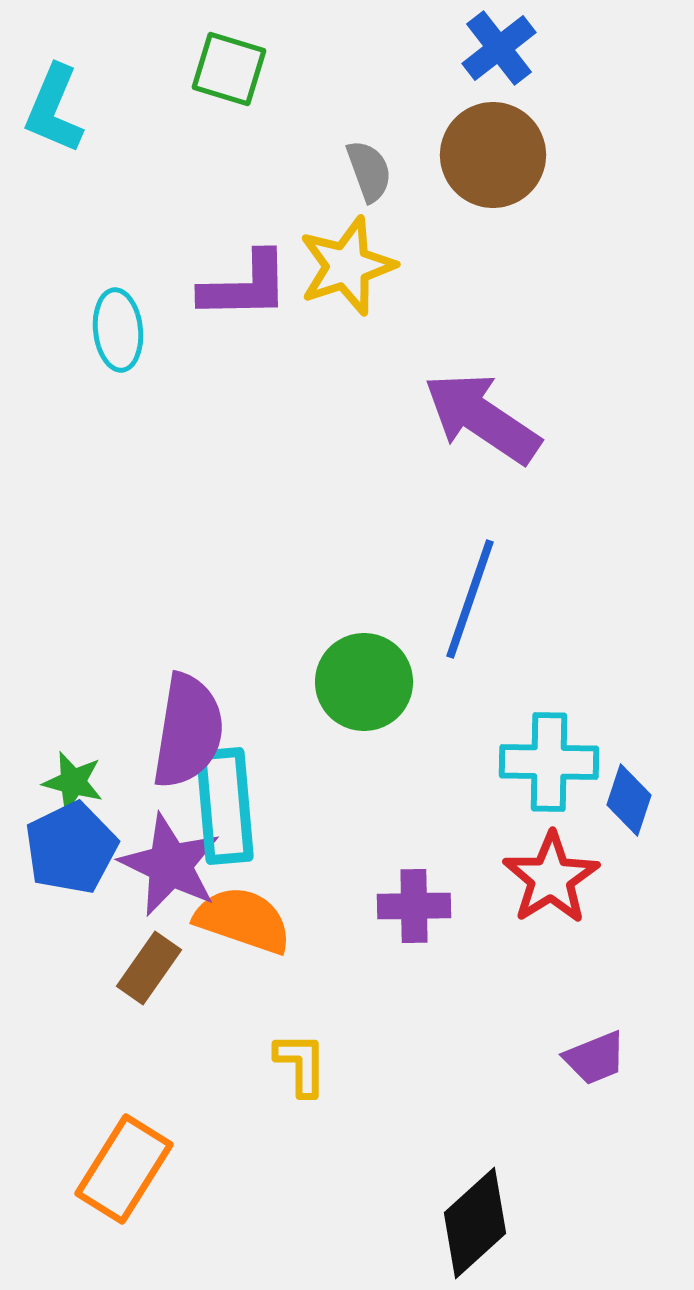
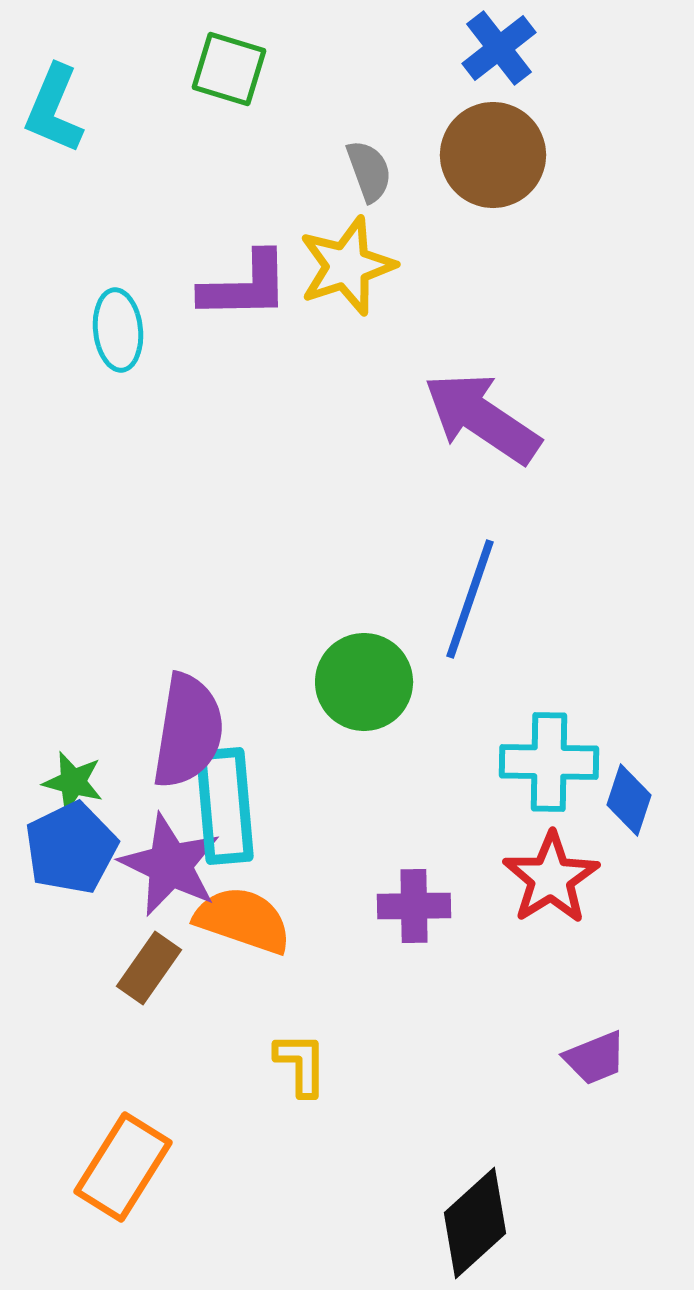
orange rectangle: moved 1 px left, 2 px up
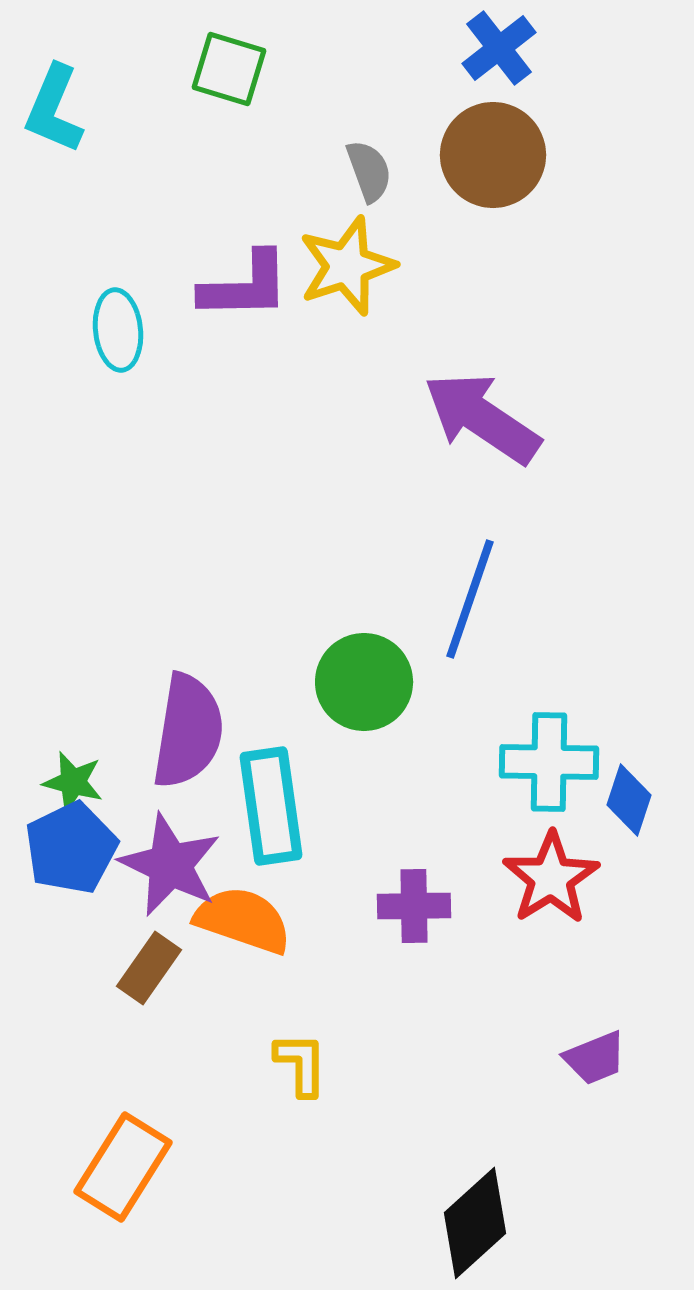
cyan rectangle: moved 46 px right; rotated 3 degrees counterclockwise
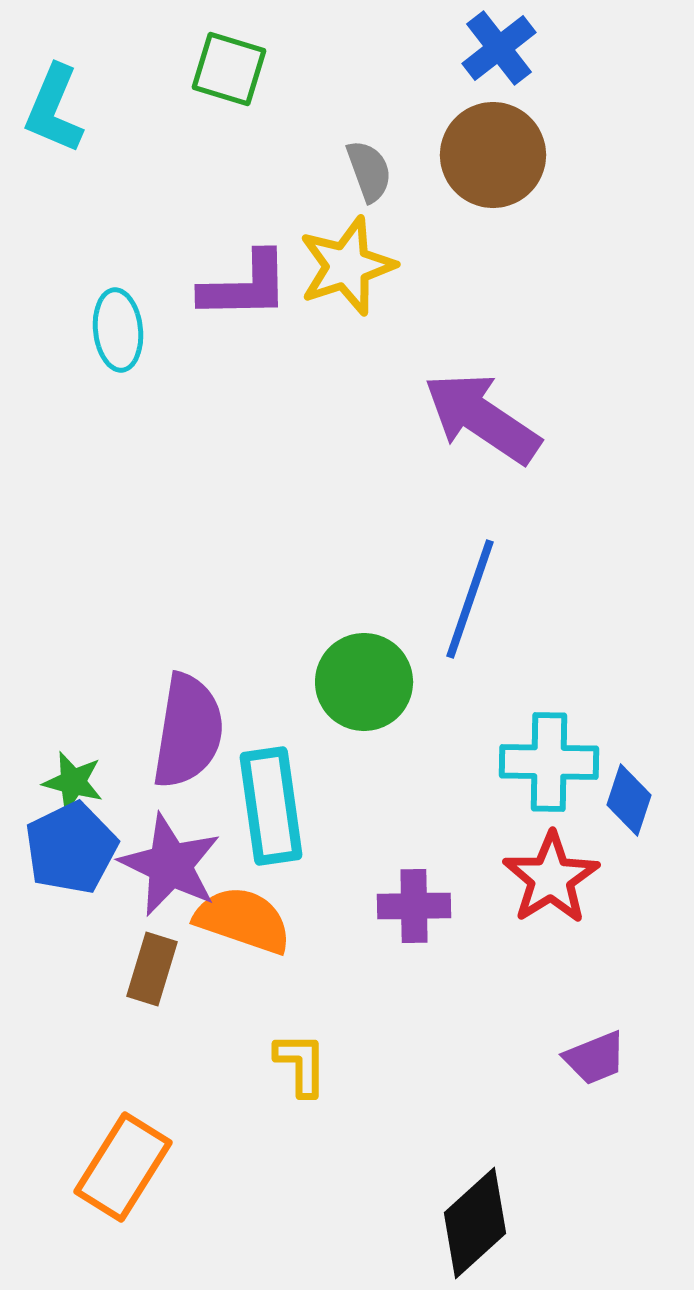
brown rectangle: moved 3 px right, 1 px down; rotated 18 degrees counterclockwise
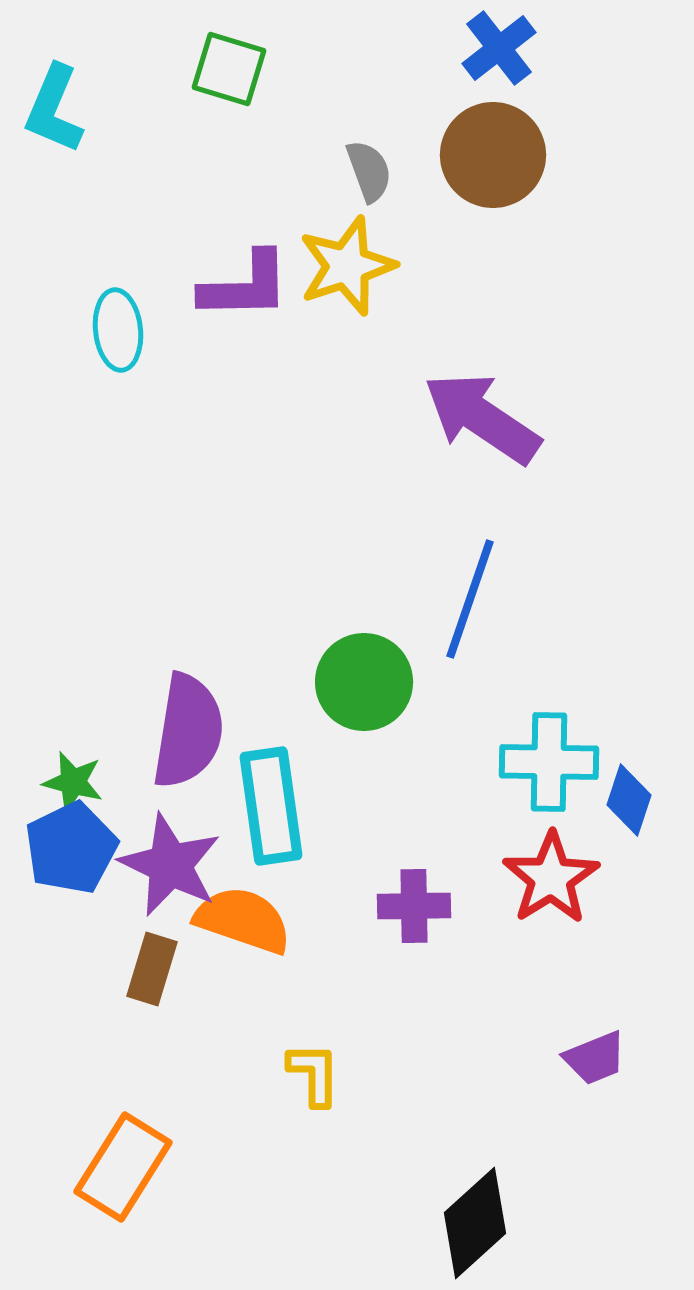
yellow L-shape: moved 13 px right, 10 px down
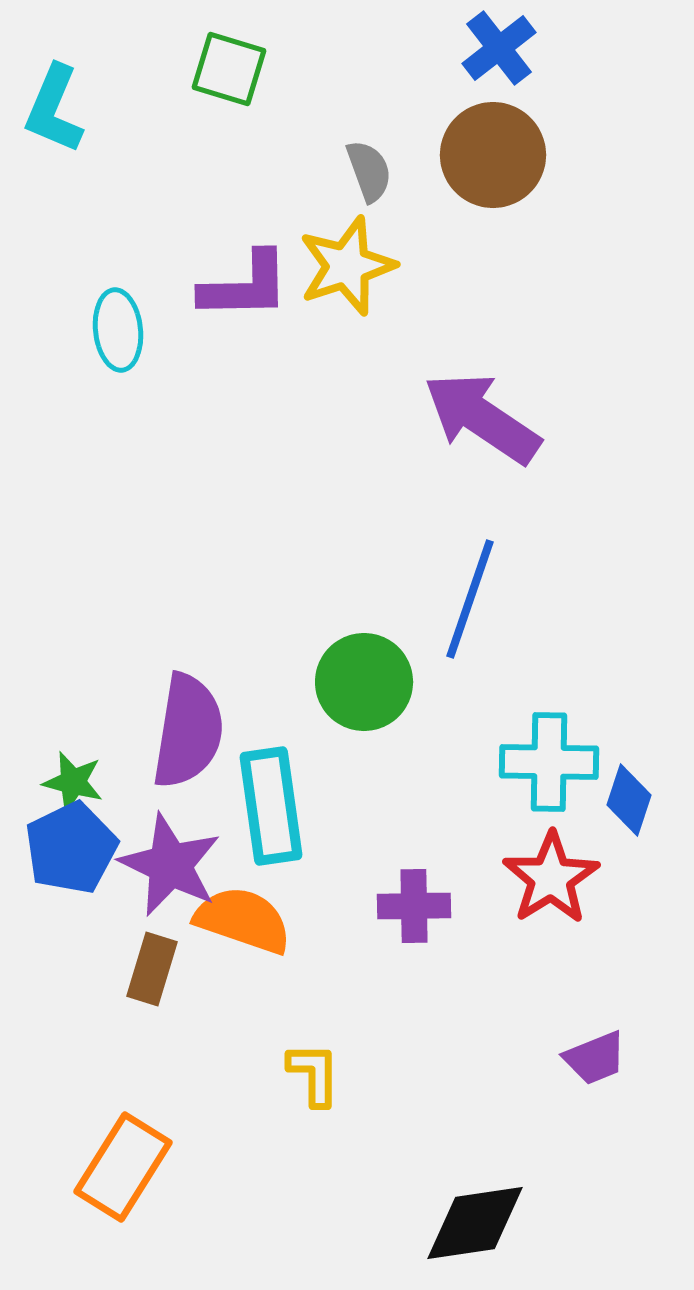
black diamond: rotated 34 degrees clockwise
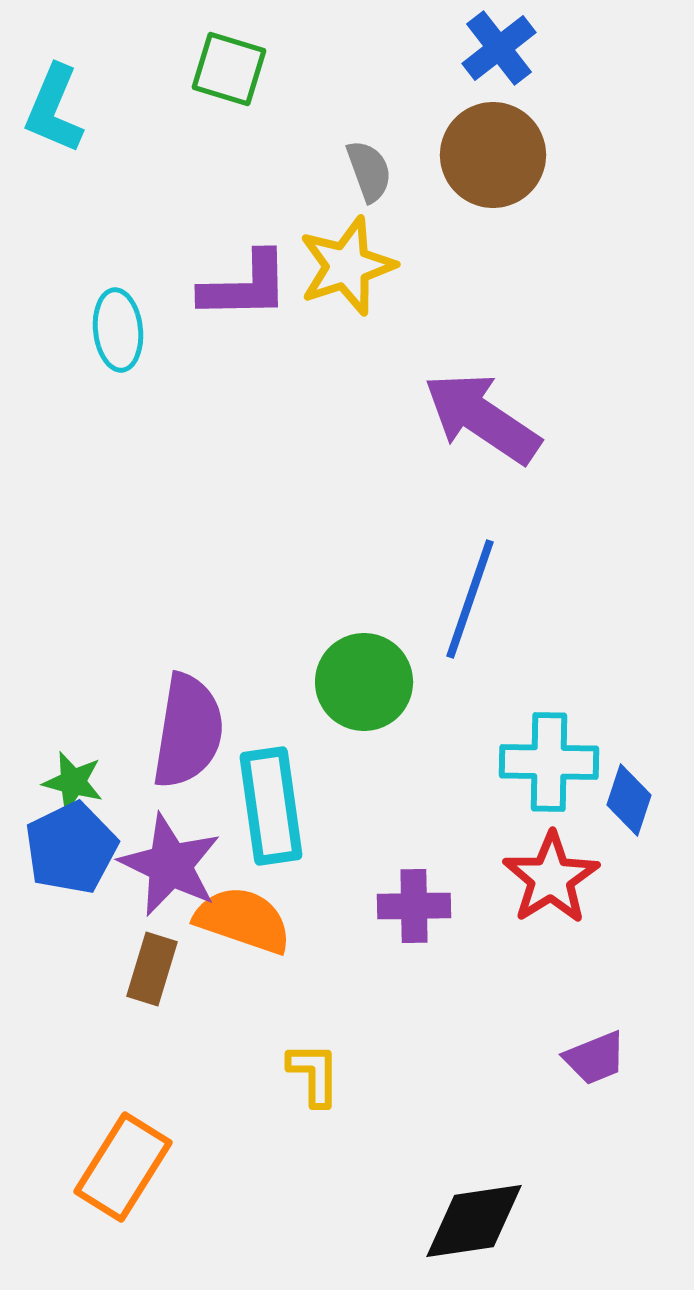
black diamond: moved 1 px left, 2 px up
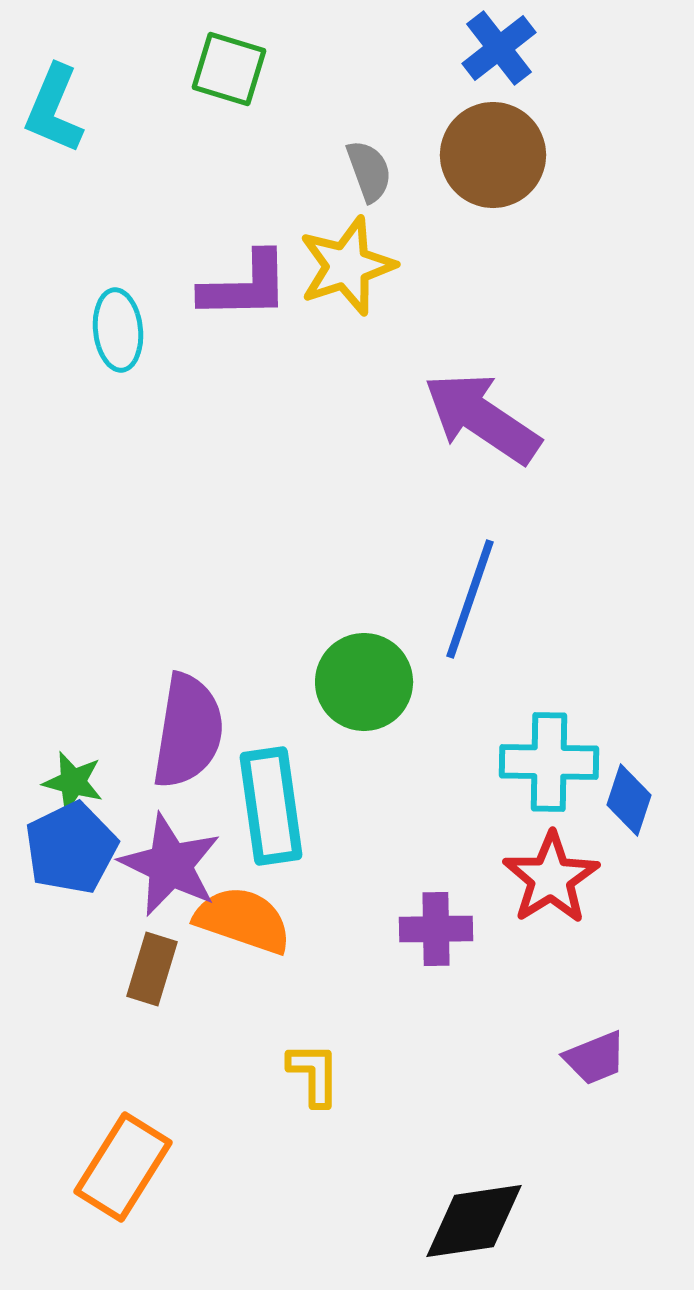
purple cross: moved 22 px right, 23 px down
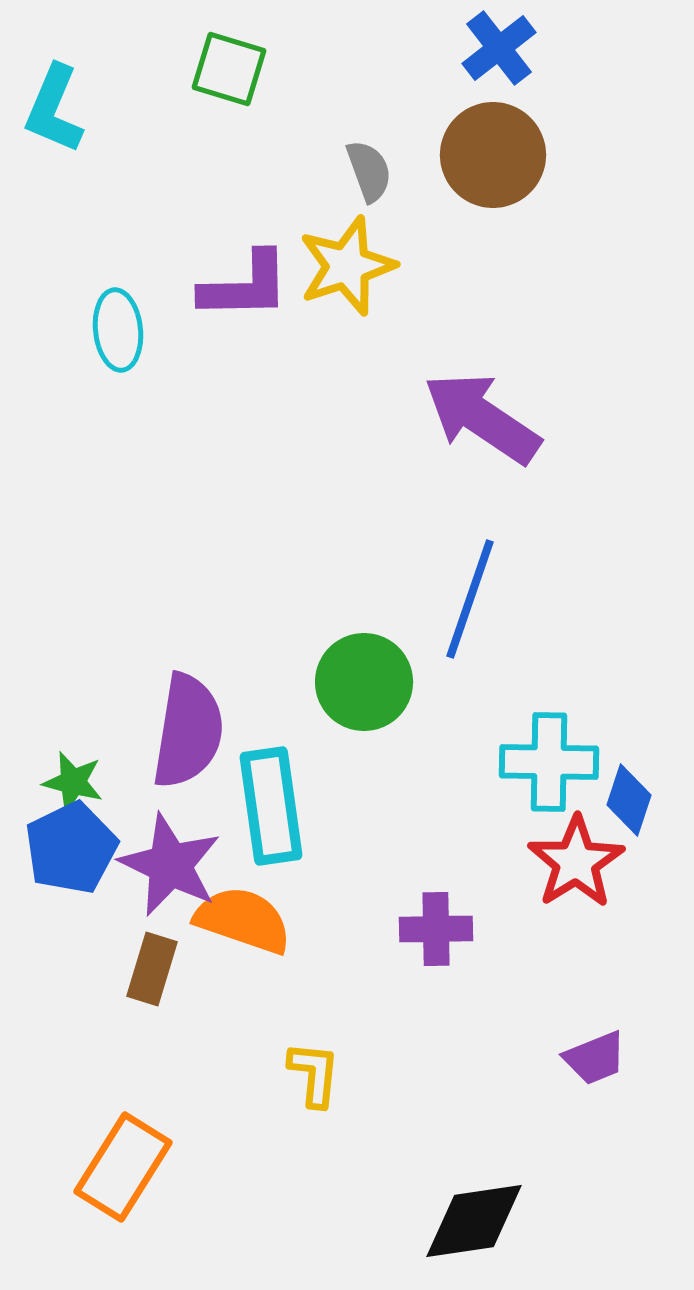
red star: moved 25 px right, 16 px up
yellow L-shape: rotated 6 degrees clockwise
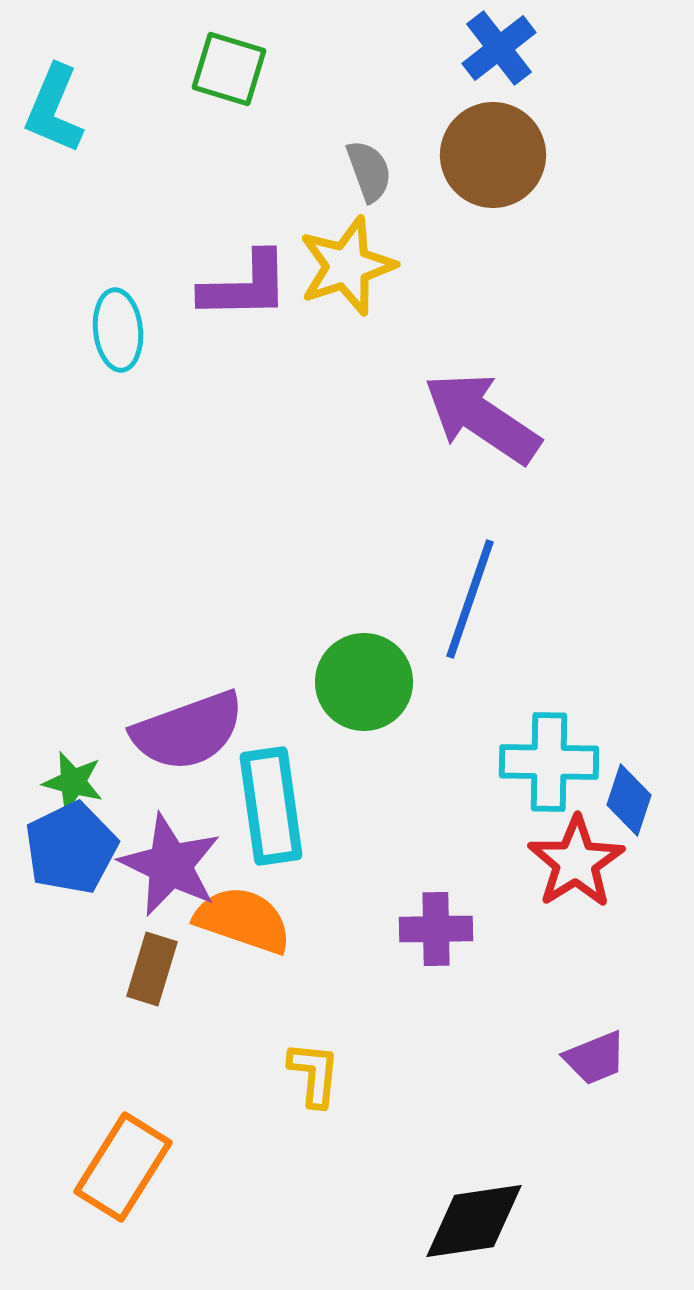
purple semicircle: rotated 61 degrees clockwise
